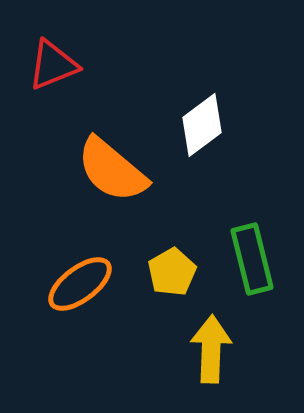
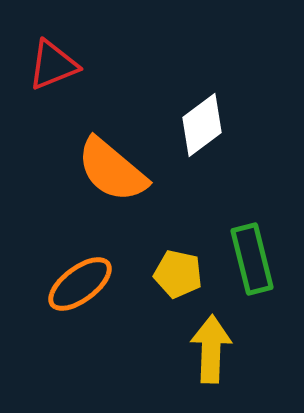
yellow pentagon: moved 6 px right, 2 px down; rotated 30 degrees counterclockwise
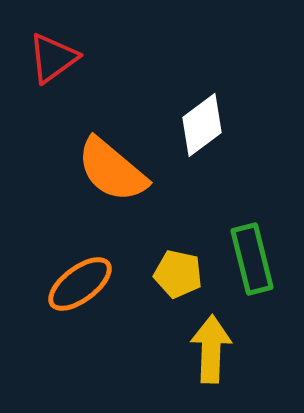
red triangle: moved 7 px up; rotated 14 degrees counterclockwise
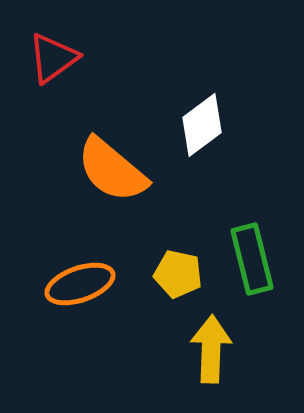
orange ellipse: rotated 18 degrees clockwise
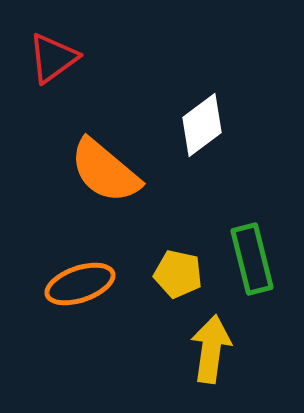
orange semicircle: moved 7 px left, 1 px down
yellow arrow: rotated 6 degrees clockwise
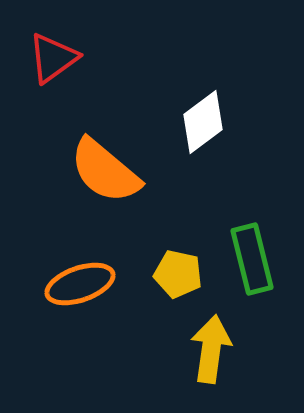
white diamond: moved 1 px right, 3 px up
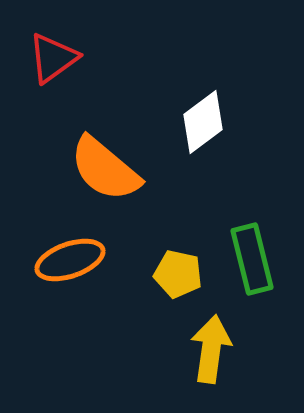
orange semicircle: moved 2 px up
orange ellipse: moved 10 px left, 24 px up
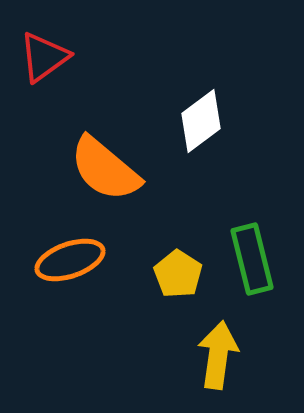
red triangle: moved 9 px left, 1 px up
white diamond: moved 2 px left, 1 px up
yellow pentagon: rotated 21 degrees clockwise
yellow arrow: moved 7 px right, 6 px down
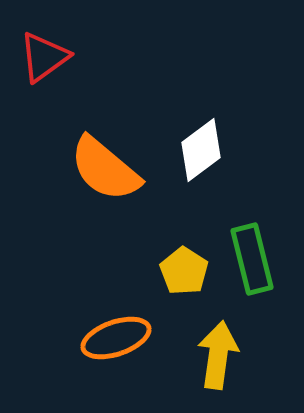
white diamond: moved 29 px down
orange ellipse: moved 46 px right, 78 px down
yellow pentagon: moved 6 px right, 3 px up
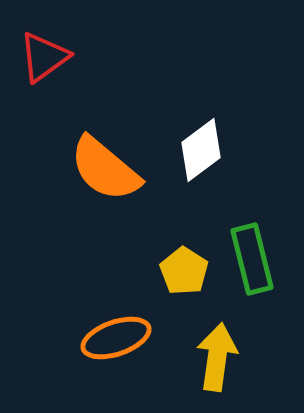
yellow arrow: moved 1 px left, 2 px down
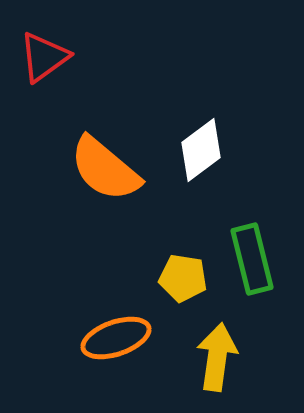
yellow pentagon: moved 1 px left, 7 px down; rotated 24 degrees counterclockwise
